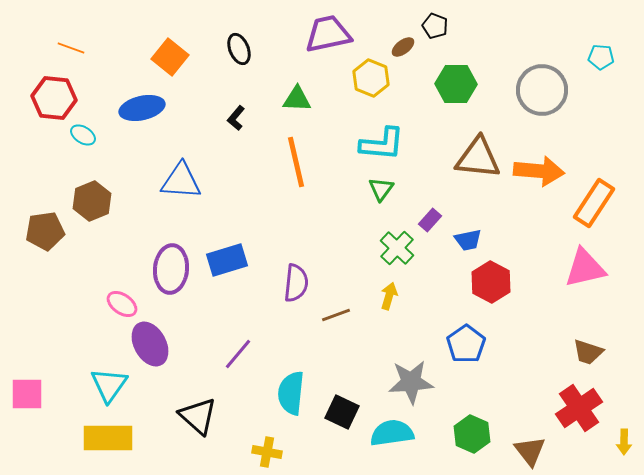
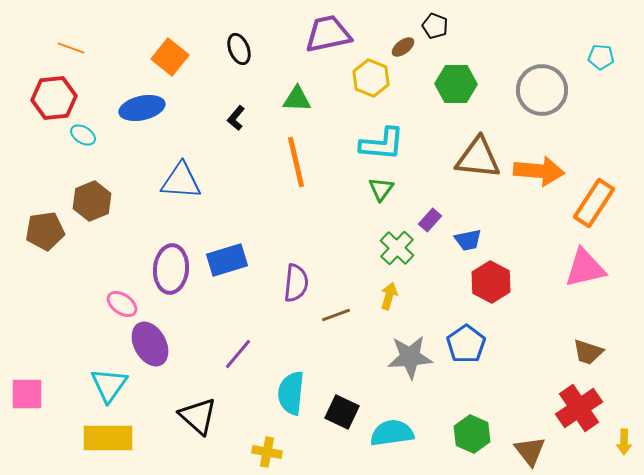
red hexagon at (54, 98): rotated 12 degrees counterclockwise
gray star at (411, 382): moved 1 px left, 25 px up
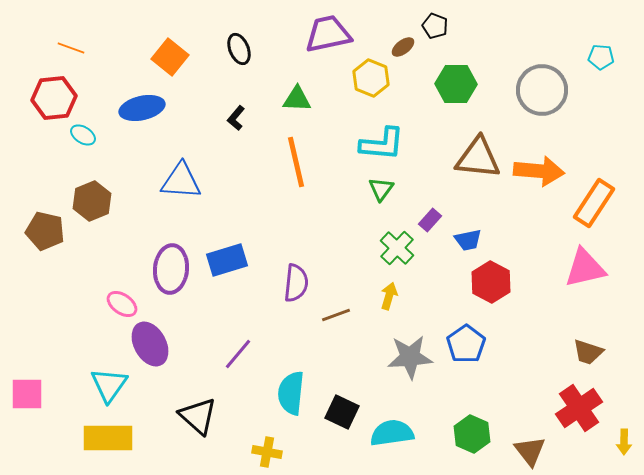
brown pentagon at (45, 231): rotated 21 degrees clockwise
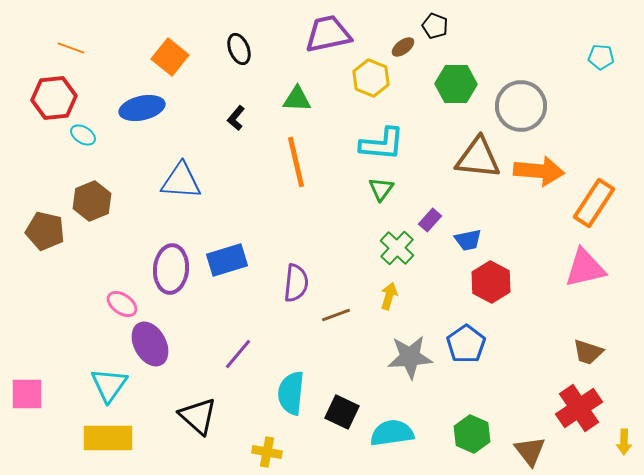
gray circle at (542, 90): moved 21 px left, 16 px down
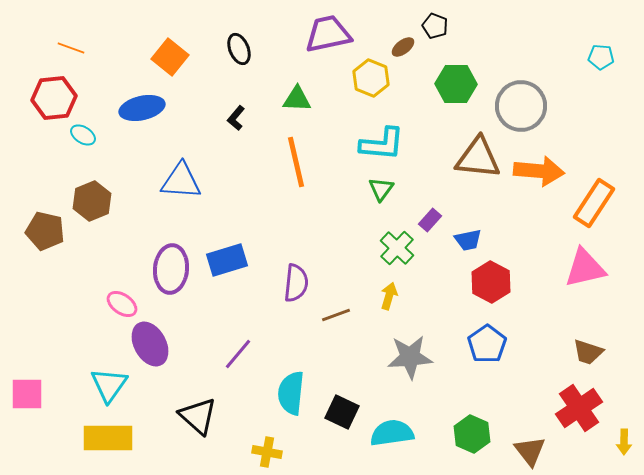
blue pentagon at (466, 344): moved 21 px right
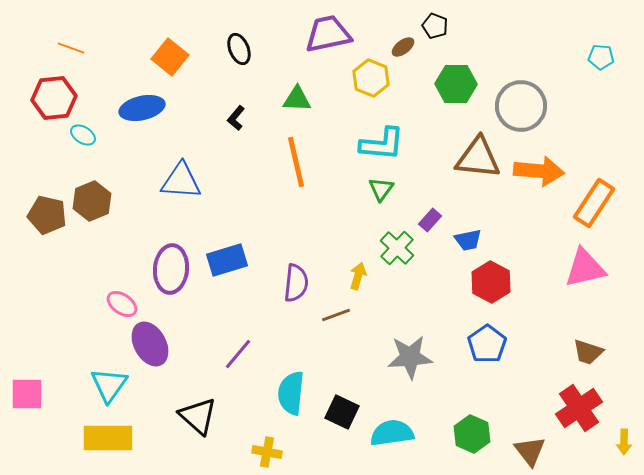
brown pentagon at (45, 231): moved 2 px right, 16 px up
yellow arrow at (389, 296): moved 31 px left, 20 px up
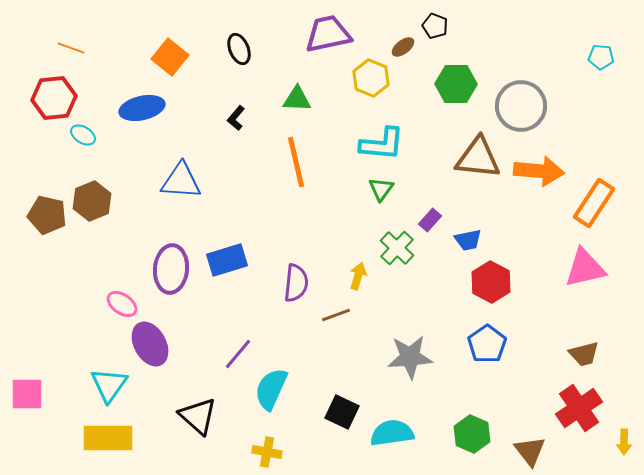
brown trapezoid at (588, 352): moved 4 px left, 2 px down; rotated 32 degrees counterclockwise
cyan semicircle at (291, 393): moved 20 px left, 4 px up; rotated 18 degrees clockwise
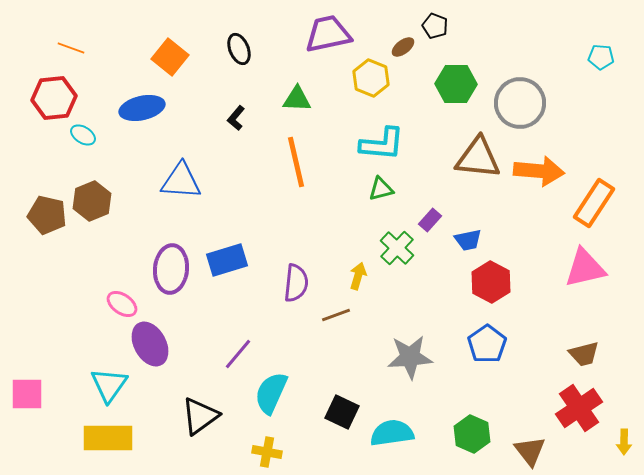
gray circle at (521, 106): moved 1 px left, 3 px up
green triangle at (381, 189): rotated 40 degrees clockwise
cyan semicircle at (271, 389): moved 4 px down
black triangle at (198, 416): moved 2 px right; rotated 42 degrees clockwise
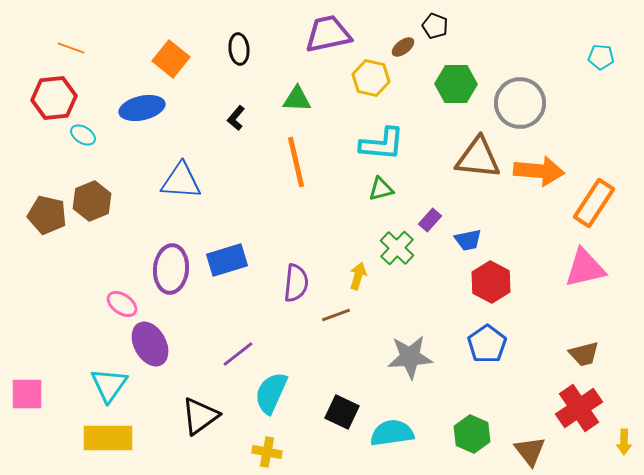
black ellipse at (239, 49): rotated 16 degrees clockwise
orange square at (170, 57): moved 1 px right, 2 px down
yellow hexagon at (371, 78): rotated 9 degrees counterclockwise
purple line at (238, 354): rotated 12 degrees clockwise
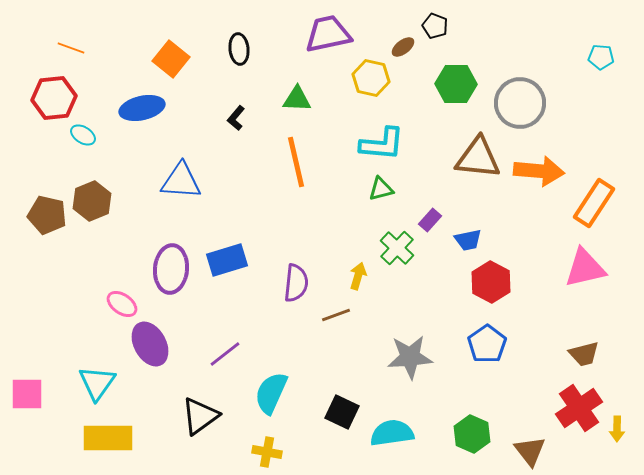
purple line at (238, 354): moved 13 px left
cyan triangle at (109, 385): moved 12 px left, 2 px up
yellow arrow at (624, 442): moved 7 px left, 13 px up
